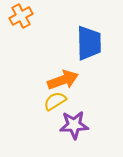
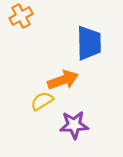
yellow semicircle: moved 13 px left
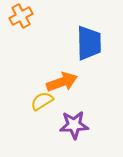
orange arrow: moved 1 px left, 2 px down
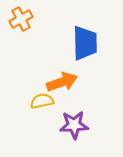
orange cross: moved 3 px down
blue trapezoid: moved 4 px left
yellow semicircle: rotated 20 degrees clockwise
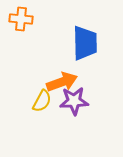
orange cross: rotated 35 degrees clockwise
yellow semicircle: rotated 130 degrees clockwise
purple star: moved 24 px up
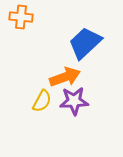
orange cross: moved 2 px up
blue trapezoid: rotated 132 degrees counterclockwise
orange arrow: moved 3 px right, 5 px up
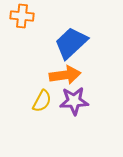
orange cross: moved 1 px right, 1 px up
blue trapezoid: moved 14 px left
orange arrow: moved 2 px up; rotated 12 degrees clockwise
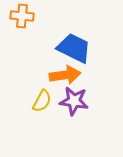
blue trapezoid: moved 3 px right, 5 px down; rotated 69 degrees clockwise
purple star: rotated 12 degrees clockwise
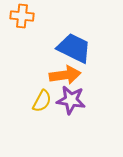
purple star: moved 3 px left, 1 px up
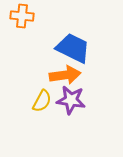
blue trapezoid: moved 1 px left
